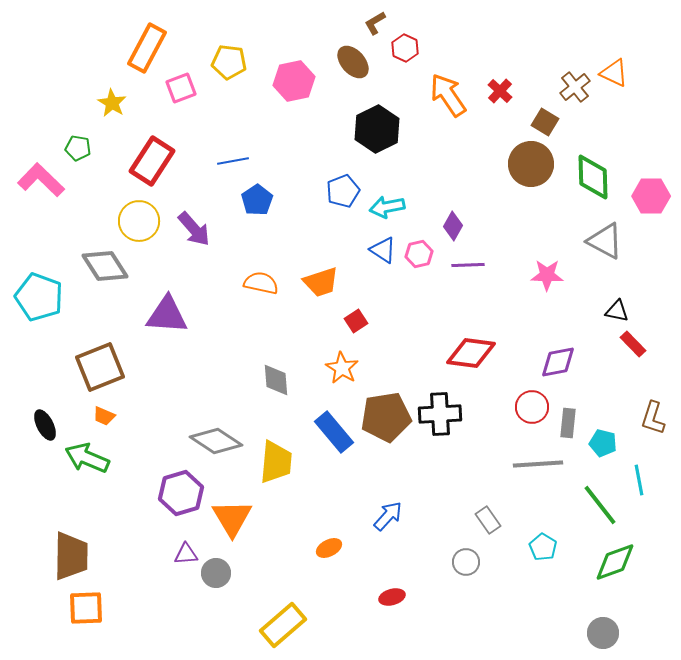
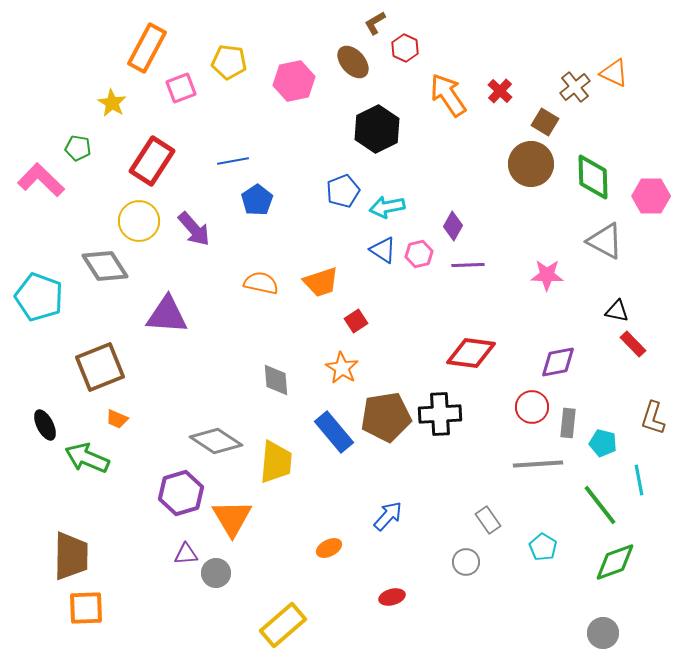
orange trapezoid at (104, 416): moved 13 px right, 3 px down
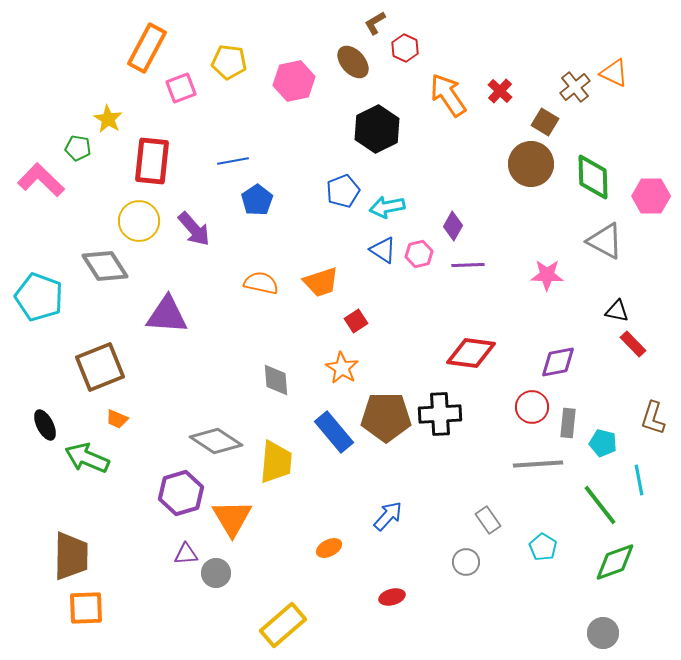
yellow star at (112, 103): moved 4 px left, 16 px down
red rectangle at (152, 161): rotated 27 degrees counterclockwise
brown pentagon at (386, 417): rotated 9 degrees clockwise
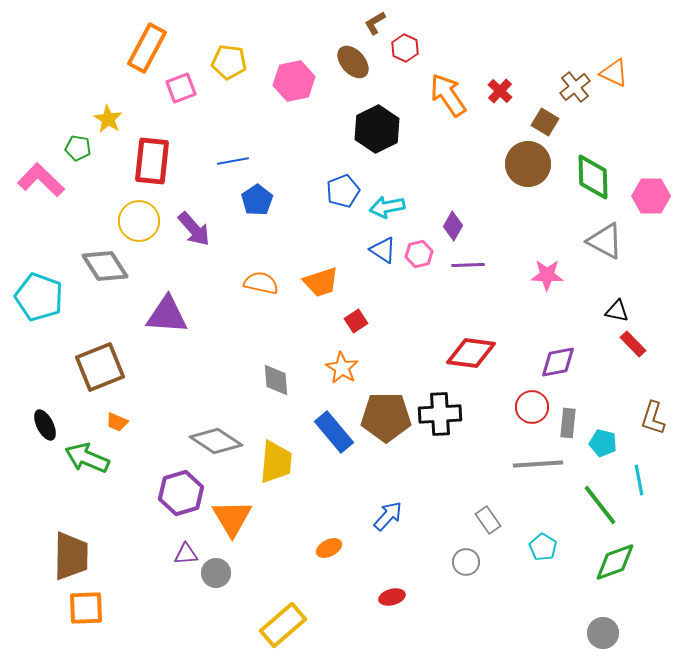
brown circle at (531, 164): moved 3 px left
orange trapezoid at (117, 419): moved 3 px down
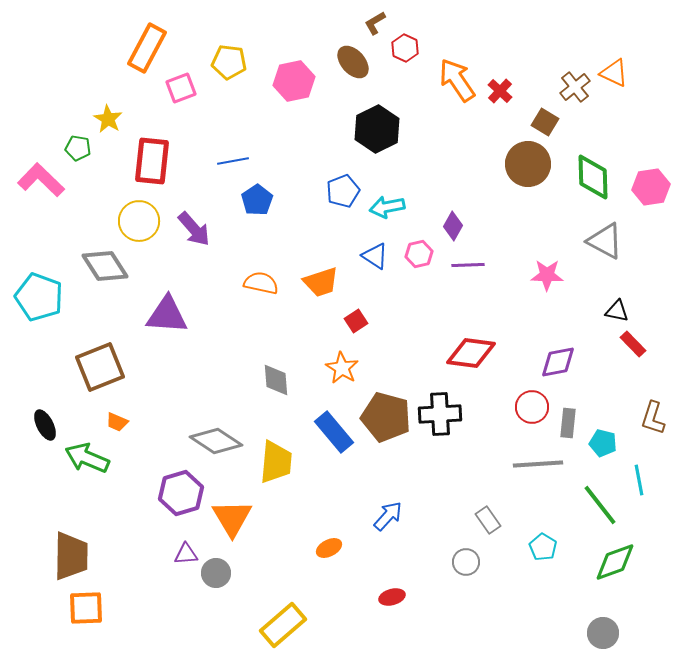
orange arrow at (448, 95): moved 9 px right, 15 px up
pink hexagon at (651, 196): moved 9 px up; rotated 9 degrees counterclockwise
blue triangle at (383, 250): moved 8 px left, 6 px down
brown pentagon at (386, 417): rotated 15 degrees clockwise
